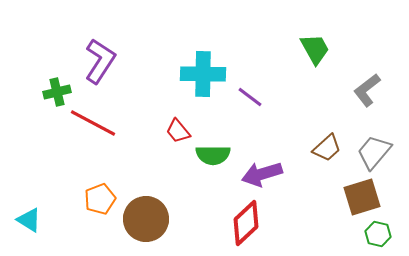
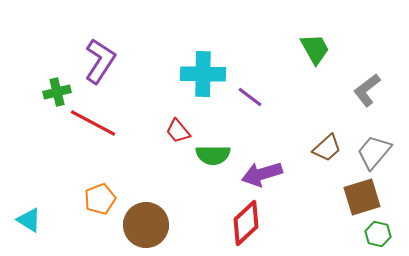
brown circle: moved 6 px down
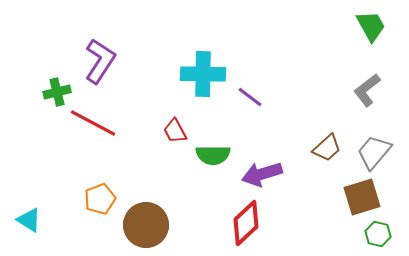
green trapezoid: moved 56 px right, 23 px up
red trapezoid: moved 3 px left; rotated 12 degrees clockwise
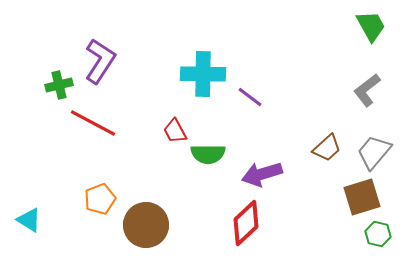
green cross: moved 2 px right, 7 px up
green semicircle: moved 5 px left, 1 px up
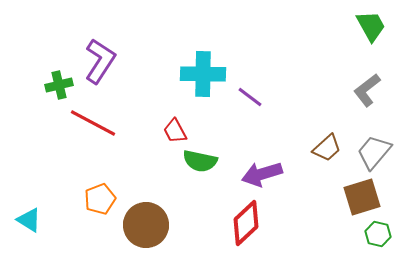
green semicircle: moved 8 px left, 7 px down; rotated 12 degrees clockwise
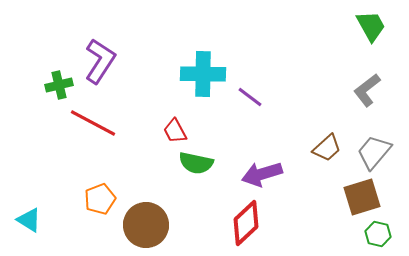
green semicircle: moved 4 px left, 2 px down
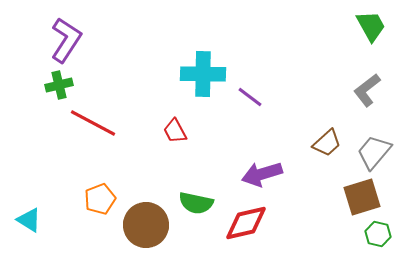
purple L-shape: moved 34 px left, 21 px up
brown trapezoid: moved 5 px up
green semicircle: moved 40 px down
red diamond: rotated 30 degrees clockwise
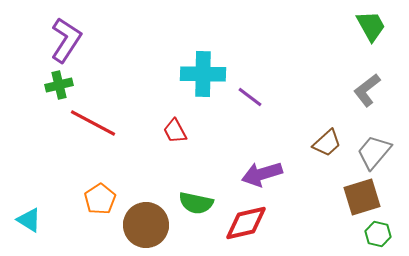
orange pentagon: rotated 12 degrees counterclockwise
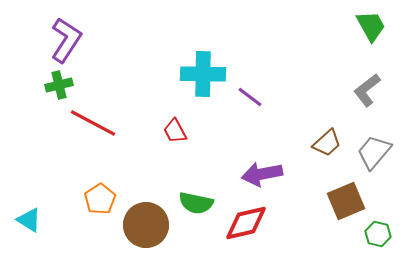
purple arrow: rotated 6 degrees clockwise
brown square: moved 16 px left, 4 px down; rotated 6 degrees counterclockwise
